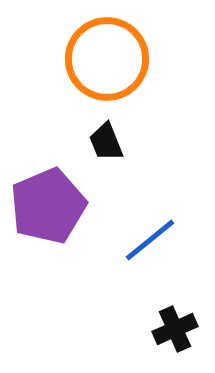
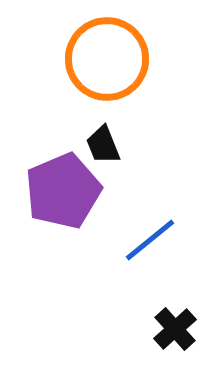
black trapezoid: moved 3 px left, 3 px down
purple pentagon: moved 15 px right, 15 px up
black cross: rotated 18 degrees counterclockwise
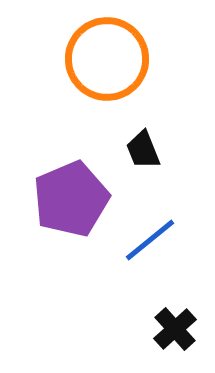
black trapezoid: moved 40 px right, 5 px down
purple pentagon: moved 8 px right, 8 px down
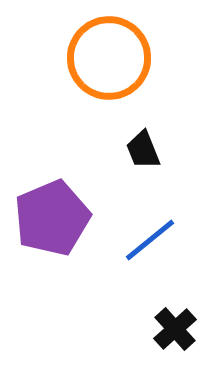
orange circle: moved 2 px right, 1 px up
purple pentagon: moved 19 px left, 19 px down
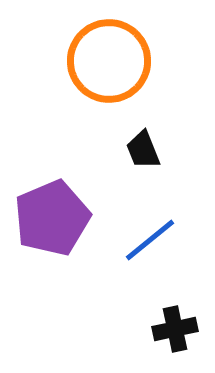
orange circle: moved 3 px down
black cross: rotated 30 degrees clockwise
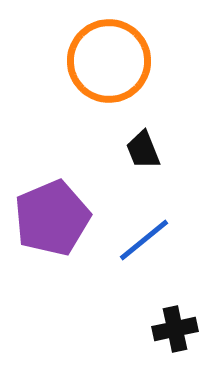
blue line: moved 6 px left
